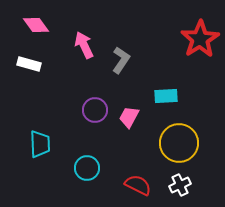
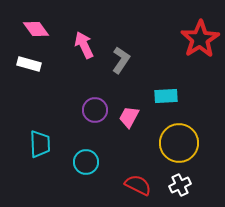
pink diamond: moved 4 px down
cyan circle: moved 1 px left, 6 px up
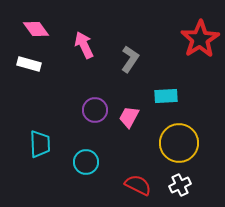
gray L-shape: moved 9 px right, 1 px up
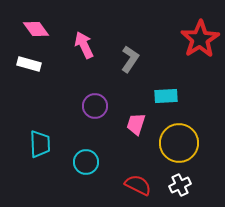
purple circle: moved 4 px up
pink trapezoid: moved 7 px right, 7 px down; rotated 10 degrees counterclockwise
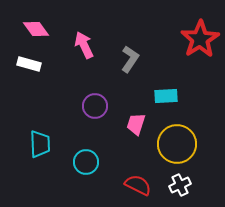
yellow circle: moved 2 px left, 1 px down
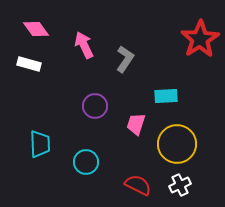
gray L-shape: moved 5 px left
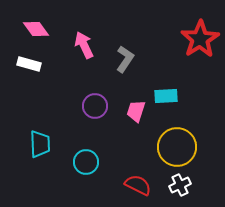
pink trapezoid: moved 13 px up
yellow circle: moved 3 px down
